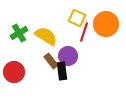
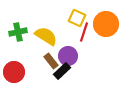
green cross: moved 1 px left, 1 px up; rotated 18 degrees clockwise
black rectangle: rotated 54 degrees clockwise
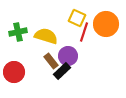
yellow semicircle: rotated 15 degrees counterclockwise
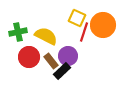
orange circle: moved 3 px left, 1 px down
yellow semicircle: rotated 10 degrees clockwise
red circle: moved 15 px right, 15 px up
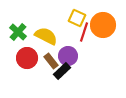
green cross: rotated 36 degrees counterclockwise
red circle: moved 2 px left, 1 px down
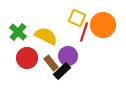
brown rectangle: moved 2 px down
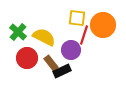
yellow square: rotated 18 degrees counterclockwise
red line: moved 3 px down
yellow semicircle: moved 2 px left, 1 px down
purple circle: moved 3 px right, 6 px up
black rectangle: rotated 18 degrees clockwise
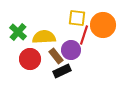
yellow semicircle: rotated 30 degrees counterclockwise
red circle: moved 3 px right, 1 px down
brown rectangle: moved 5 px right, 7 px up
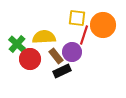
green cross: moved 1 px left, 12 px down
purple circle: moved 1 px right, 2 px down
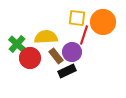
orange circle: moved 3 px up
yellow semicircle: moved 2 px right
red circle: moved 1 px up
black rectangle: moved 5 px right
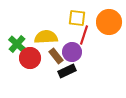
orange circle: moved 6 px right
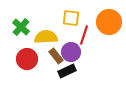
yellow square: moved 6 px left
green cross: moved 4 px right, 17 px up
purple circle: moved 1 px left
red circle: moved 3 px left, 1 px down
